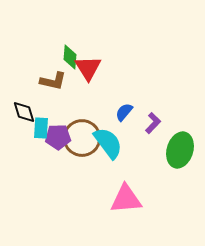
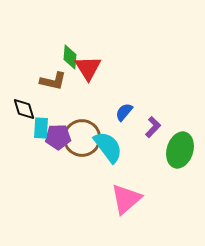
black diamond: moved 3 px up
purple L-shape: moved 4 px down
cyan semicircle: moved 4 px down
pink triangle: rotated 36 degrees counterclockwise
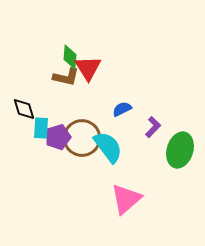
brown L-shape: moved 13 px right, 4 px up
blue semicircle: moved 2 px left, 3 px up; rotated 24 degrees clockwise
purple pentagon: rotated 15 degrees counterclockwise
